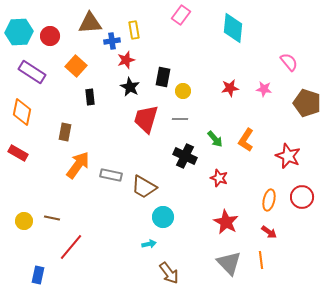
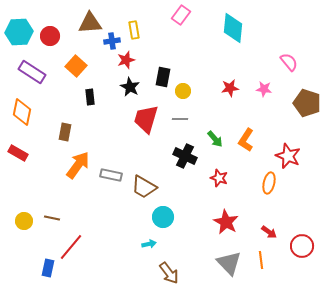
red circle at (302, 197): moved 49 px down
orange ellipse at (269, 200): moved 17 px up
blue rectangle at (38, 275): moved 10 px right, 7 px up
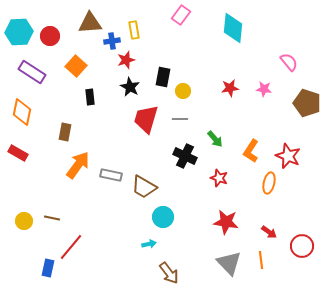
orange L-shape at (246, 140): moved 5 px right, 11 px down
red star at (226, 222): rotated 20 degrees counterclockwise
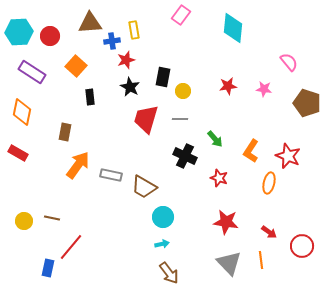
red star at (230, 88): moved 2 px left, 2 px up
cyan arrow at (149, 244): moved 13 px right
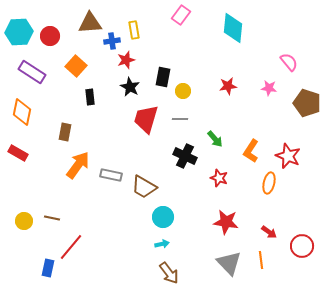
pink star at (264, 89): moved 5 px right, 1 px up
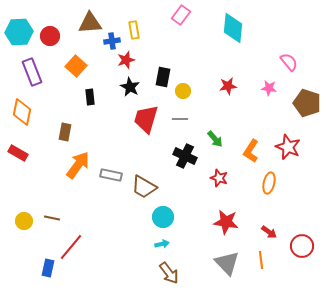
purple rectangle at (32, 72): rotated 36 degrees clockwise
red star at (288, 156): moved 9 px up
gray triangle at (229, 263): moved 2 px left
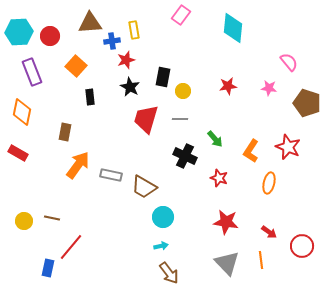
cyan arrow at (162, 244): moved 1 px left, 2 px down
